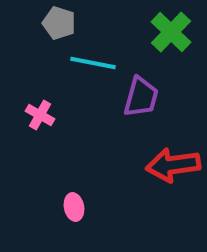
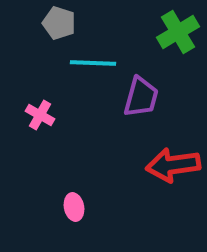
green cross: moved 7 px right; rotated 15 degrees clockwise
cyan line: rotated 9 degrees counterclockwise
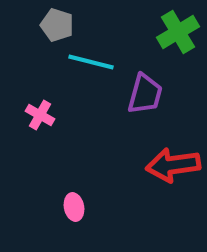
gray pentagon: moved 2 px left, 2 px down
cyan line: moved 2 px left, 1 px up; rotated 12 degrees clockwise
purple trapezoid: moved 4 px right, 3 px up
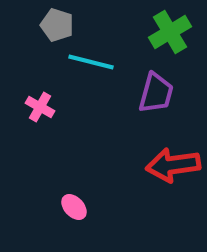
green cross: moved 8 px left
purple trapezoid: moved 11 px right, 1 px up
pink cross: moved 8 px up
pink ellipse: rotated 32 degrees counterclockwise
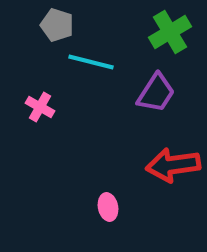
purple trapezoid: rotated 18 degrees clockwise
pink ellipse: moved 34 px right; rotated 32 degrees clockwise
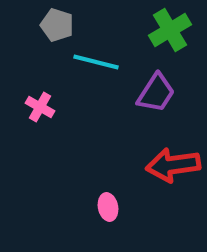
green cross: moved 2 px up
cyan line: moved 5 px right
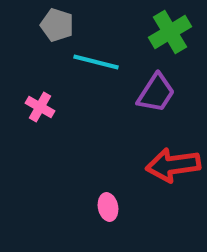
green cross: moved 2 px down
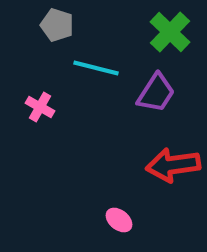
green cross: rotated 15 degrees counterclockwise
cyan line: moved 6 px down
pink ellipse: moved 11 px right, 13 px down; rotated 40 degrees counterclockwise
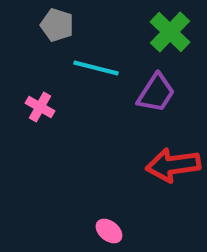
pink ellipse: moved 10 px left, 11 px down
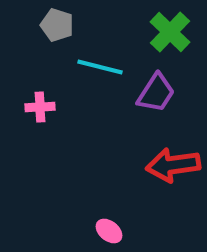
cyan line: moved 4 px right, 1 px up
pink cross: rotated 32 degrees counterclockwise
